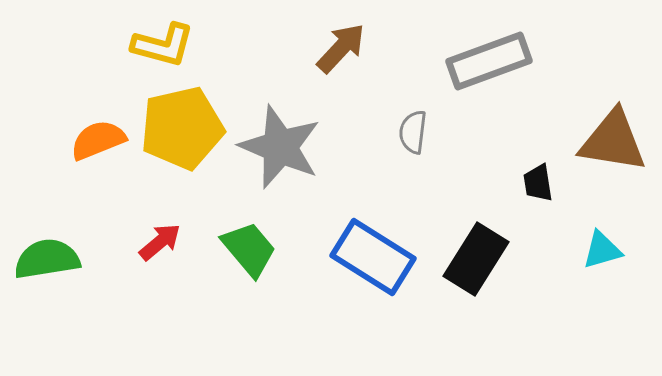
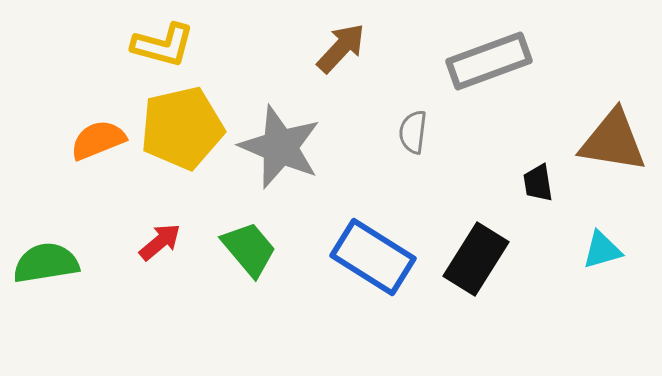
green semicircle: moved 1 px left, 4 px down
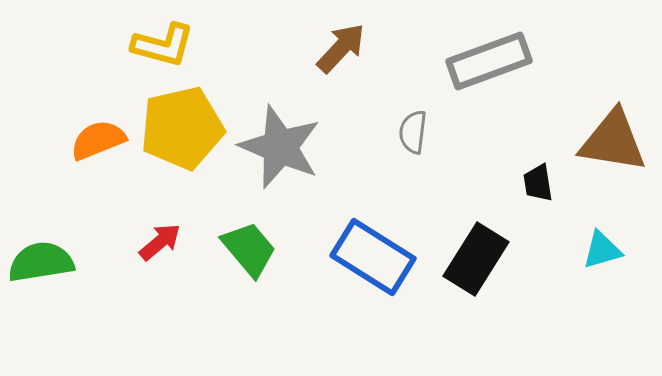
green semicircle: moved 5 px left, 1 px up
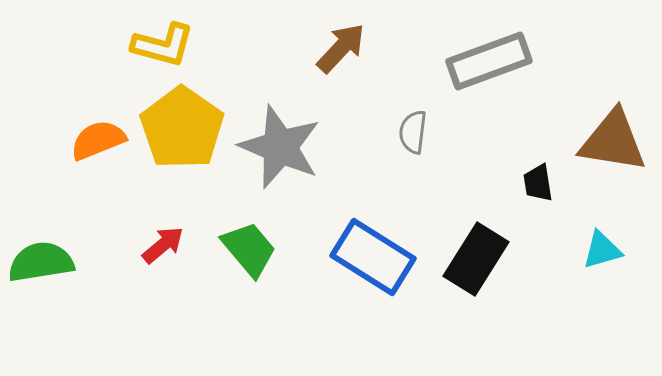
yellow pentagon: rotated 24 degrees counterclockwise
red arrow: moved 3 px right, 3 px down
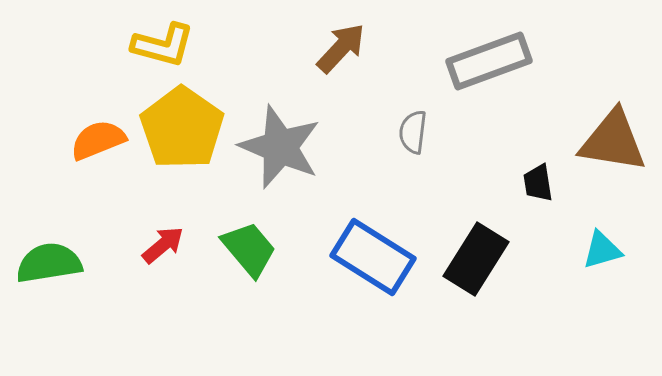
green semicircle: moved 8 px right, 1 px down
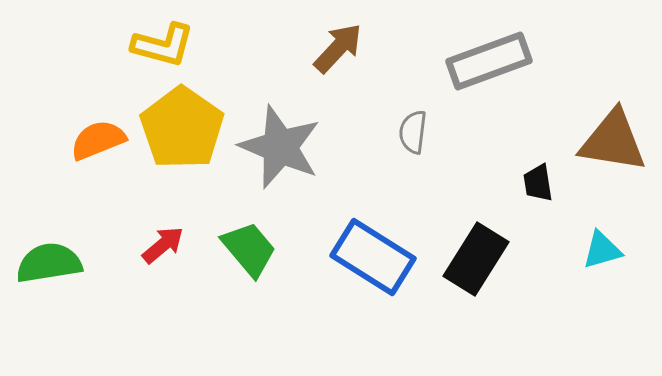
brown arrow: moved 3 px left
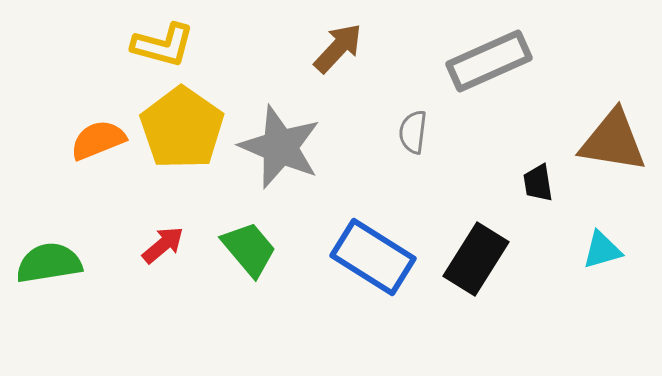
gray rectangle: rotated 4 degrees counterclockwise
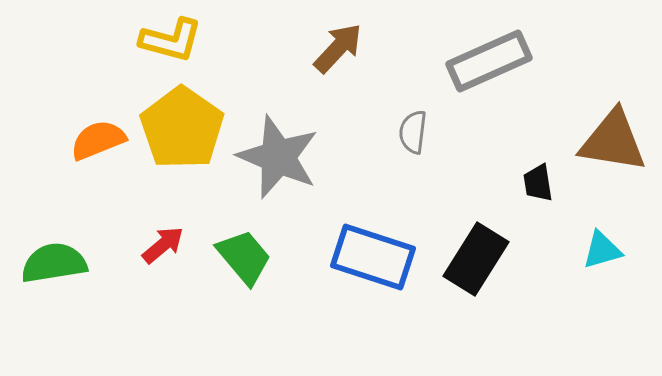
yellow L-shape: moved 8 px right, 5 px up
gray star: moved 2 px left, 10 px down
green trapezoid: moved 5 px left, 8 px down
blue rectangle: rotated 14 degrees counterclockwise
green semicircle: moved 5 px right
